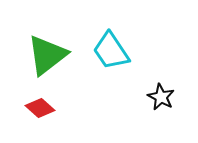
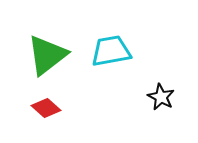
cyan trapezoid: rotated 114 degrees clockwise
red diamond: moved 6 px right
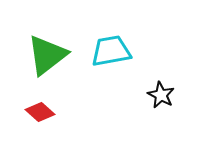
black star: moved 2 px up
red diamond: moved 6 px left, 4 px down
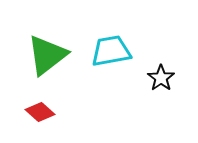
black star: moved 17 px up; rotated 8 degrees clockwise
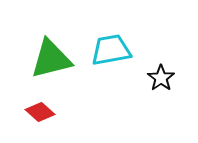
cyan trapezoid: moved 1 px up
green triangle: moved 4 px right, 4 px down; rotated 24 degrees clockwise
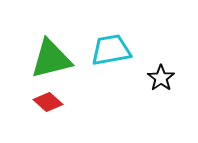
red diamond: moved 8 px right, 10 px up
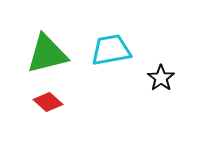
green triangle: moved 4 px left, 5 px up
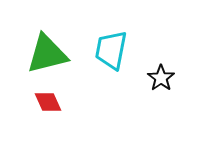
cyan trapezoid: rotated 69 degrees counterclockwise
red diamond: rotated 24 degrees clockwise
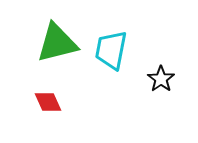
green triangle: moved 10 px right, 11 px up
black star: moved 1 px down
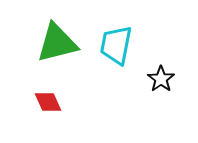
cyan trapezoid: moved 5 px right, 5 px up
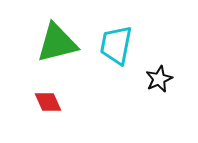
black star: moved 2 px left; rotated 12 degrees clockwise
